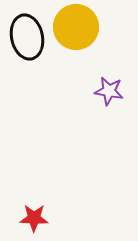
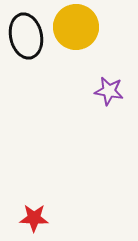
black ellipse: moved 1 px left, 1 px up
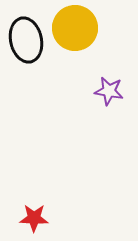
yellow circle: moved 1 px left, 1 px down
black ellipse: moved 4 px down
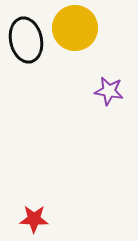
red star: moved 1 px down
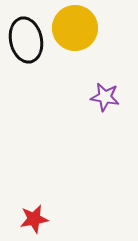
purple star: moved 4 px left, 6 px down
red star: rotated 12 degrees counterclockwise
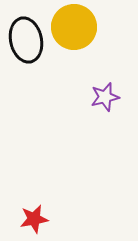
yellow circle: moved 1 px left, 1 px up
purple star: rotated 24 degrees counterclockwise
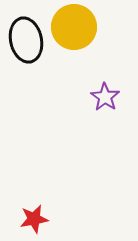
purple star: rotated 24 degrees counterclockwise
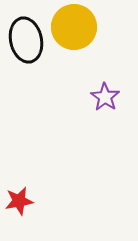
red star: moved 15 px left, 18 px up
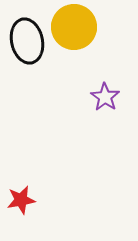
black ellipse: moved 1 px right, 1 px down
red star: moved 2 px right, 1 px up
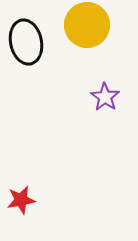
yellow circle: moved 13 px right, 2 px up
black ellipse: moved 1 px left, 1 px down
